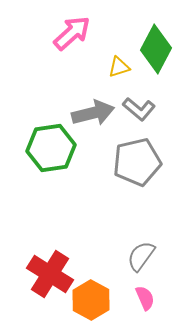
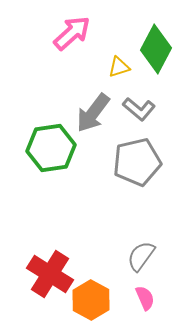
gray arrow: rotated 141 degrees clockwise
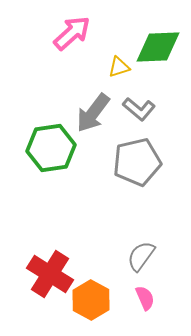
green diamond: moved 2 px right, 2 px up; rotated 60 degrees clockwise
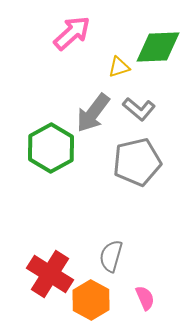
green hexagon: rotated 21 degrees counterclockwise
gray semicircle: moved 30 px left; rotated 20 degrees counterclockwise
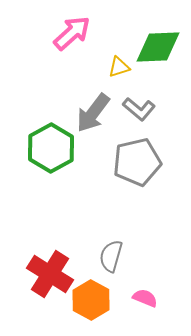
pink semicircle: rotated 45 degrees counterclockwise
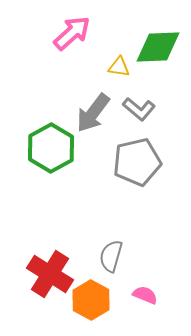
yellow triangle: rotated 25 degrees clockwise
pink semicircle: moved 3 px up
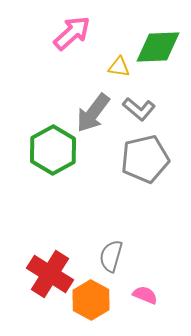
green hexagon: moved 2 px right, 2 px down
gray pentagon: moved 8 px right, 3 px up
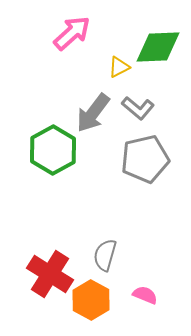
yellow triangle: rotated 35 degrees counterclockwise
gray L-shape: moved 1 px left, 1 px up
gray semicircle: moved 6 px left, 1 px up
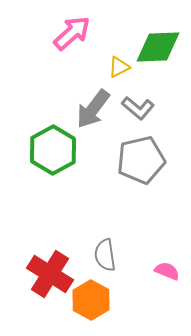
gray arrow: moved 4 px up
gray pentagon: moved 4 px left, 1 px down
gray semicircle: rotated 24 degrees counterclockwise
pink semicircle: moved 22 px right, 24 px up
